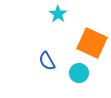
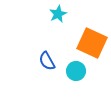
cyan star: rotated 12 degrees clockwise
cyan circle: moved 3 px left, 2 px up
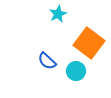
orange square: moved 3 px left; rotated 12 degrees clockwise
blue semicircle: rotated 18 degrees counterclockwise
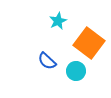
cyan star: moved 7 px down
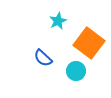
blue semicircle: moved 4 px left, 3 px up
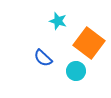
cyan star: rotated 30 degrees counterclockwise
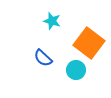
cyan star: moved 6 px left
cyan circle: moved 1 px up
